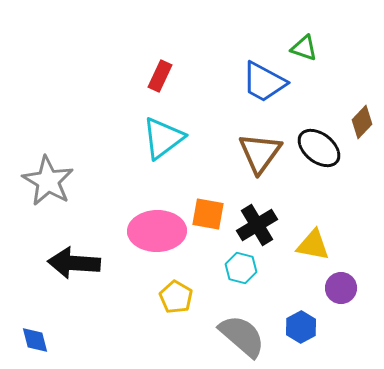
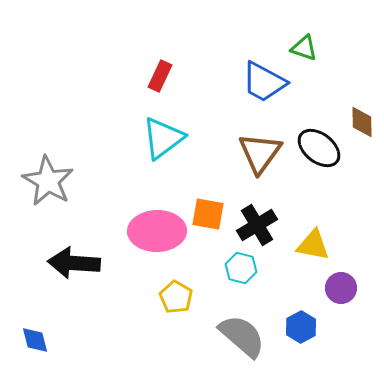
brown diamond: rotated 44 degrees counterclockwise
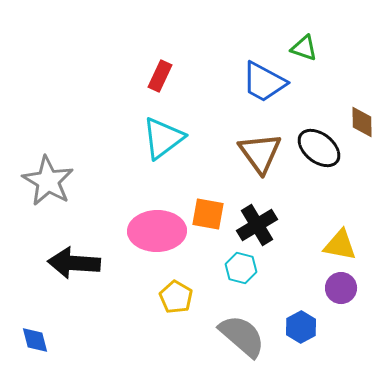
brown triangle: rotated 12 degrees counterclockwise
yellow triangle: moved 27 px right
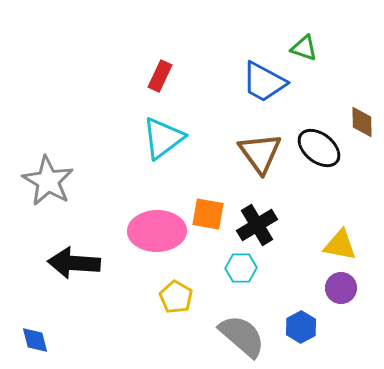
cyan hexagon: rotated 16 degrees counterclockwise
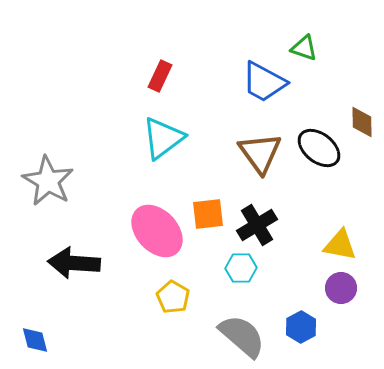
orange square: rotated 16 degrees counterclockwise
pink ellipse: rotated 48 degrees clockwise
yellow pentagon: moved 3 px left
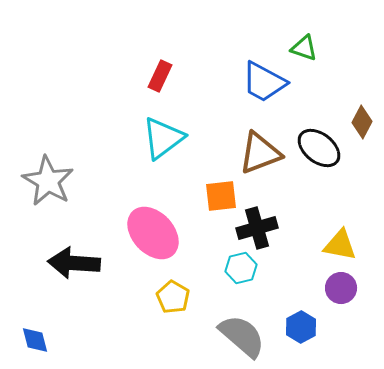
brown diamond: rotated 28 degrees clockwise
brown triangle: rotated 45 degrees clockwise
orange square: moved 13 px right, 18 px up
black cross: moved 3 px down; rotated 15 degrees clockwise
pink ellipse: moved 4 px left, 2 px down
cyan hexagon: rotated 12 degrees counterclockwise
